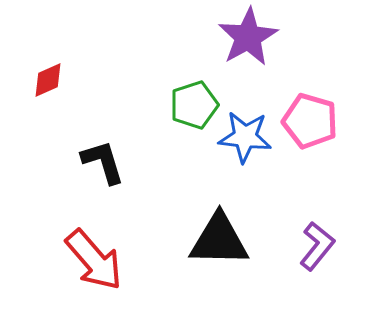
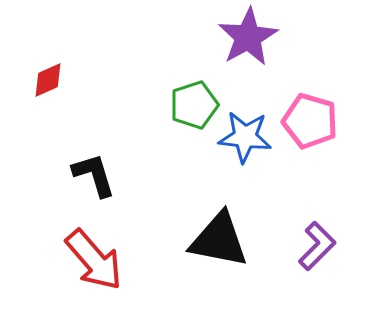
black L-shape: moved 9 px left, 13 px down
black triangle: rotated 10 degrees clockwise
purple L-shape: rotated 6 degrees clockwise
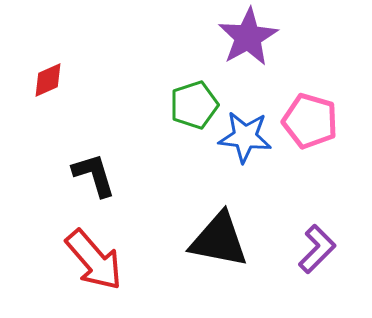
purple L-shape: moved 3 px down
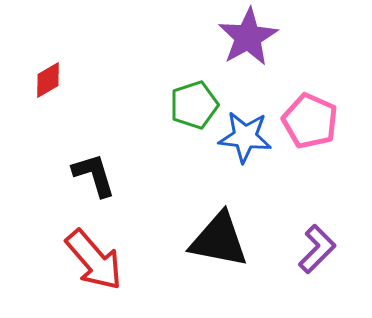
red diamond: rotated 6 degrees counterclockwise
pink pentagon: rotated 8 degrees clockwise
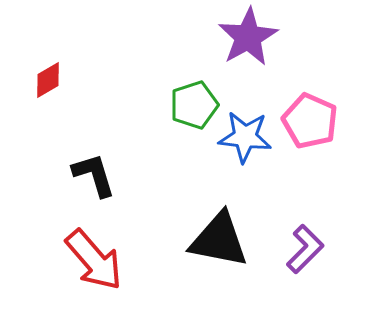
purple L-shape: moved 12 px left
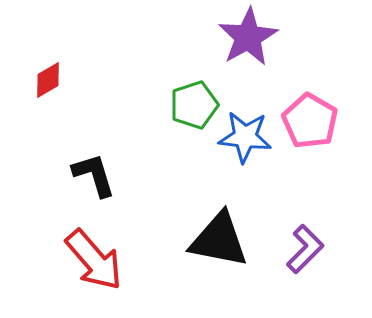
pink pentagon: rotated 6 degrees clockwise
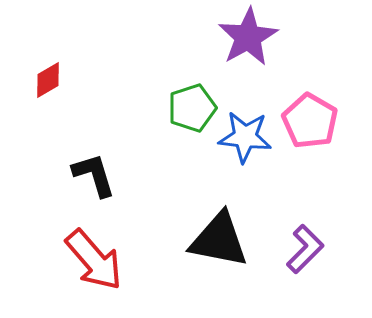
green pentagon: moved 2 px left, 3 px down
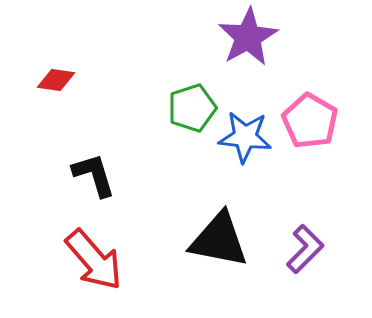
red diamond: moved 8 px right; rotated 39 degrees clockwise
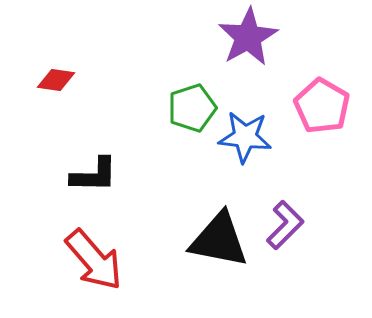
pink pentagon: moved 12 px right, 15 px up
black L-shape: rotated 108 degrees clockwise
purple L-shape: moved 20 px left, 24 px up
